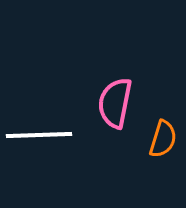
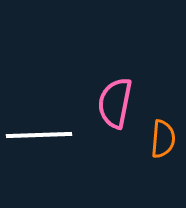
orange semicircle: rotated 12 degrees counterclockwise
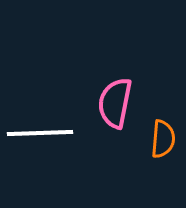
white line: moved 1 px right, 2 px up
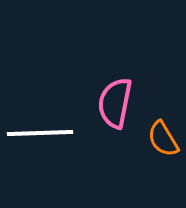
orange semicircle: rotated 144 degrees clockwise
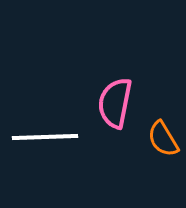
white line: moved 5 px right, 4 px down
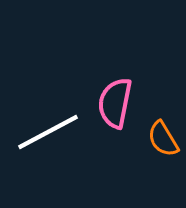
white line: moved 3 px right, 5 px up; rotated 26 degrees counterclockwise
